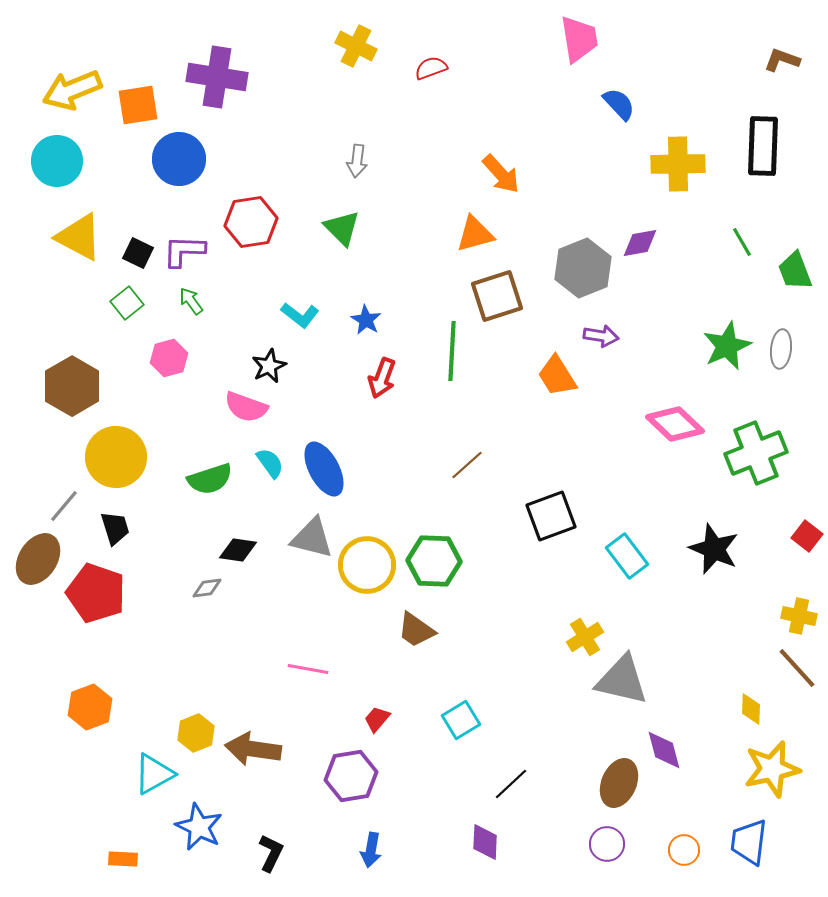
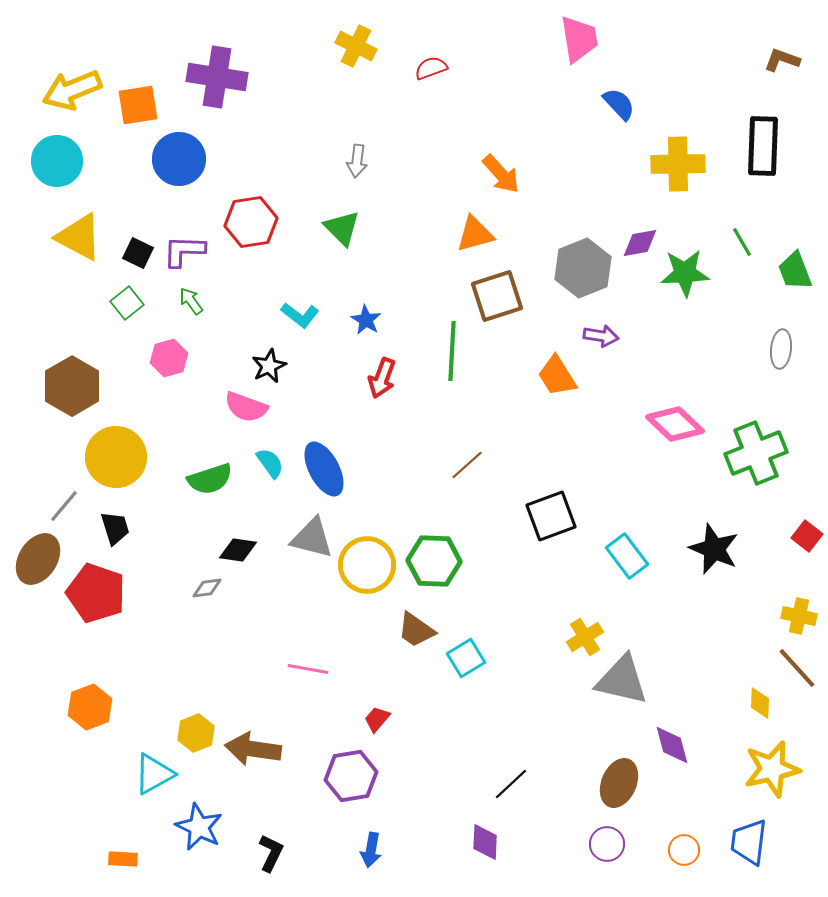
green star at (727, 346): moved 42 px left, 73 px up; rotated 21 degrees clockwise
yellow diamond at (751, 709): moved 9 px right, 6 px up
cyan square at (461, 720): moved 5 px right, 62 px up
purple diamond at (664, 750): moved 8 px right, 5 px up
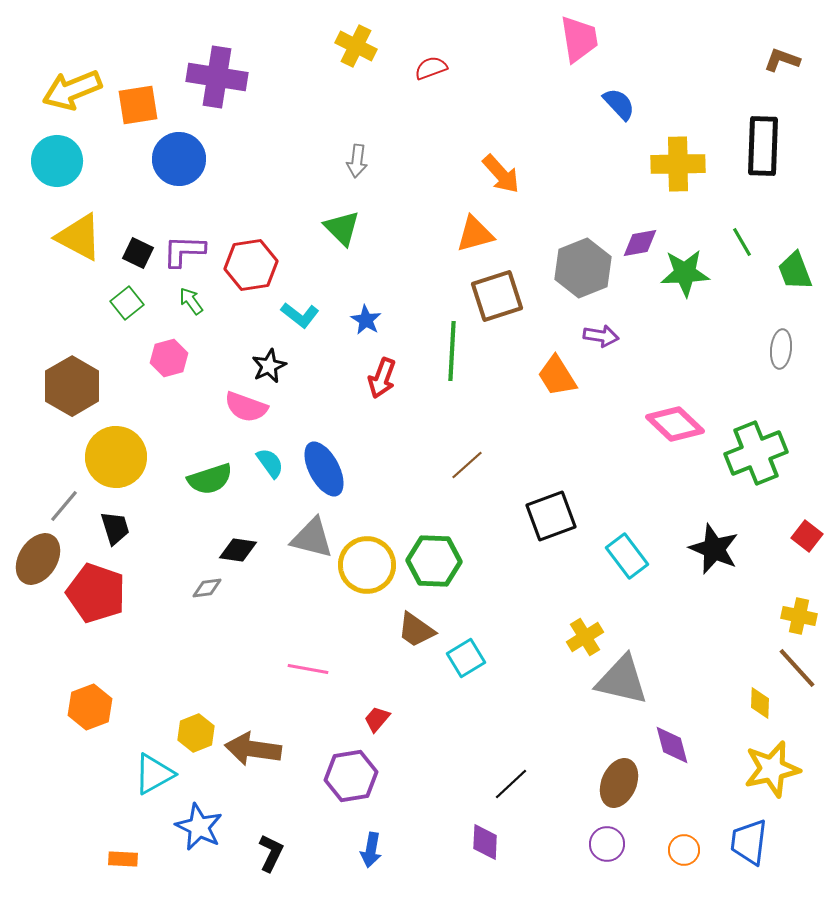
red hexagon at (251, 222): moved 43 px down
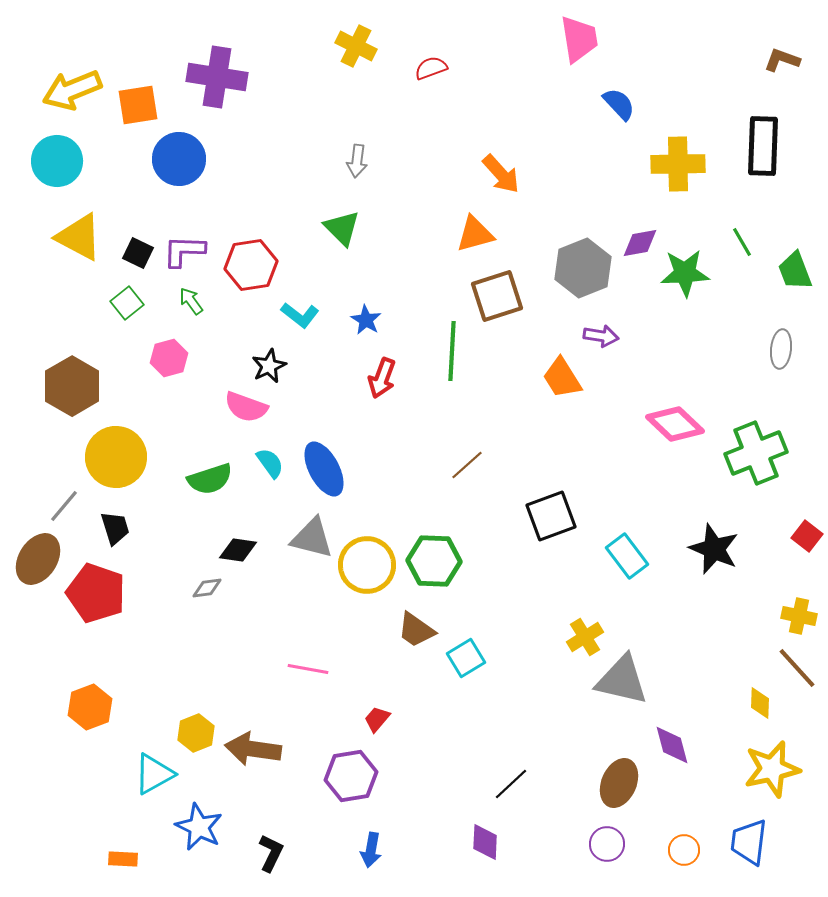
orange trapezoid at (557, 376): moved 5 px right, 2 px down
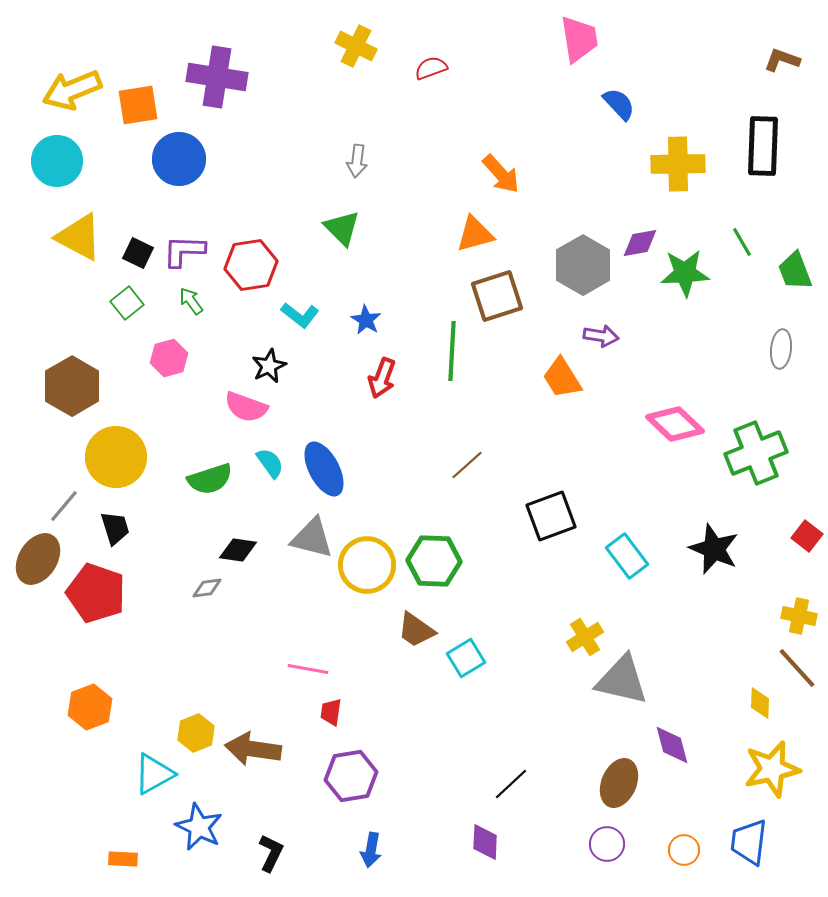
gray hexagon at (583, 268): moved 3 px up; rotated 8 degrees counterclockwise
red trapezoid at (377, 719): moved 46 px left, 7 px up; rotated 32 degrees counterclockwise
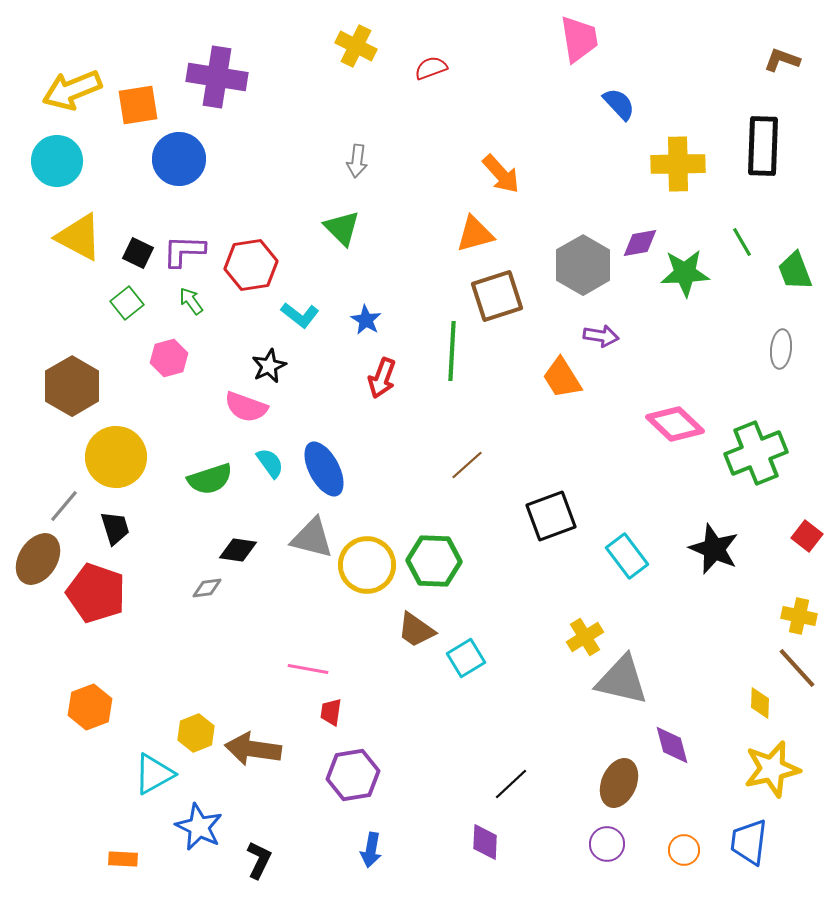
purple hexagon at (351, 776): moved 2 px right, 1 px up
black L-shape at (271, 853): moved 12 px left, 7 px down
